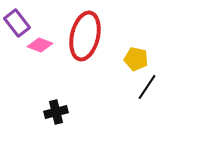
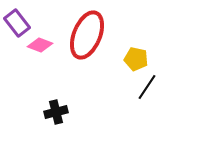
red ellipse: moved 2 px right, 1 px up; rotated 9 degrees clockwise
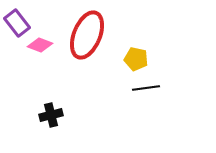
black line: moved 1 px left, 1 px down; rotated 48 degrees clockwise
black cross: moved 5 px left, 3 px down
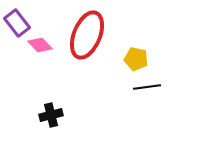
pink diamond: rotated 25 degrees clockwise
black line: moved 1 px right, 1 px up
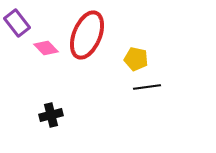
pink diamond: moved 6 px right, 3 px down
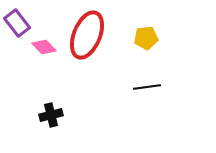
pink diamond: moved 2 px left, 1 px up
yellow pentagon: moved 10 px right, 21 px up; rotated 20 degrees counterclockwise
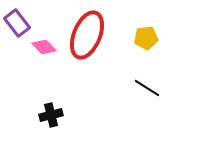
black line: moved 1 px down; rotated 40 degrees clockwise
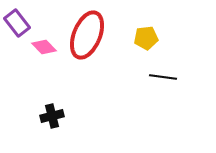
black line: moved 16 px right, 11 px up; rotated 24 degrees counterclockwise
black cross: moved 1 px right, 1 px down
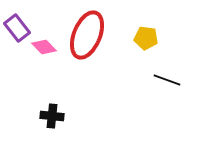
purple rectangle: moved 5 px down
yellow pentagon: rotated 15 degrees clockwise
black line: moved 4 px right, 3 px down; rotated 12 degrees clockwise
black cross: rotated 20 degrees clockwise
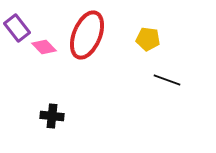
yellow pentagon: moved 2 px right, 1 px down
